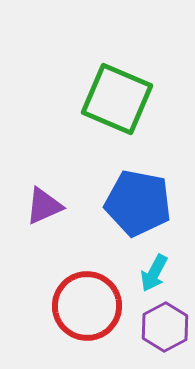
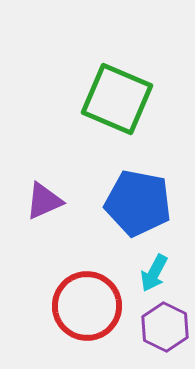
purple triangle: moved 5 px up
purple hexagon: rotated 6 degrees counterclockwise
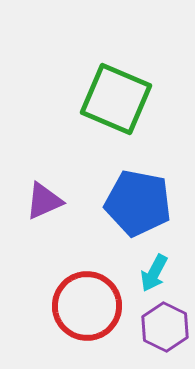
green square: moved 1 px left
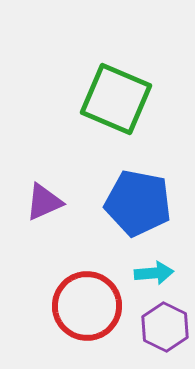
purple triangle: moved 1 px down
cyan arrow: rotated 123 degrees counterclockwise
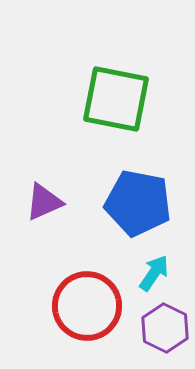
green square: rotated 12 degrees counterclockwise
cyan arrow: rotated 51 degrees counterclockwise
purple hexagon: moved 1 px down
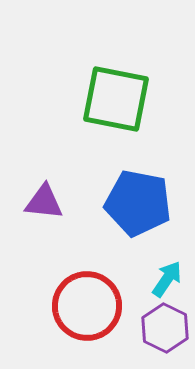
purple triangle: rotated 30 degrees clockwise
cyan arrow: moved 13 px right, 6 px down
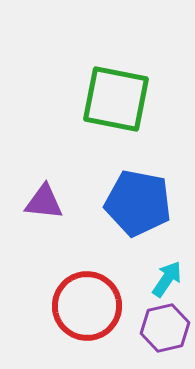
purple hexagon: rotated 21 degrees clockwise
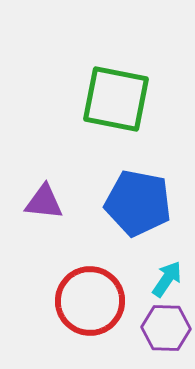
red circle: moved 3 px right, 5 px up
purple hexagon: moved 1 px right; rotated 15 degrees clockwise
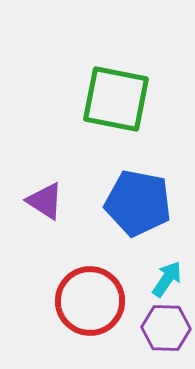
purple triangle: moved 1 px right, 1 px up; rotated 27 degrees clockwise
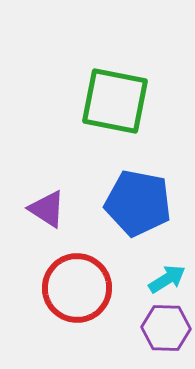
green square: moved 1 px left, 2 px down
purple triangle: moved 2 px right, 8 px down
cyan arrow: rotated 24 degrees clockwise
red circle: moved 13 px left, 13 px up
